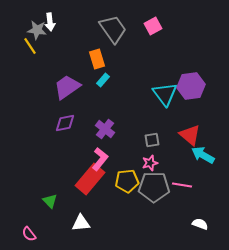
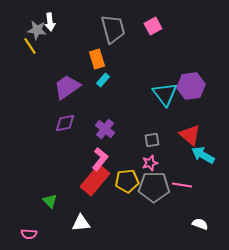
gray trapezoid: rotated 20 degrees clockwise
red rectangle: moved 5 px right, 1 px down
pink semicircle: rotated 49 degrees counterclockwise
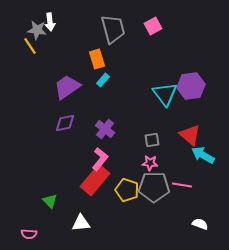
pink star: rotated 21 degrees clockwise
yellow pentagon: moved 9 px down; rotated 25 degrees clockwise
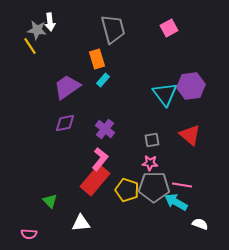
pink square: moved 16 px right, 2 px down
cyan arrow: moved 27 px left, 47 px down
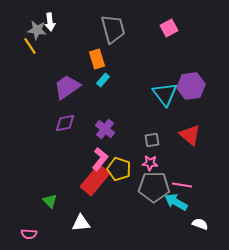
yellow pentagon: moved 8 px left, 21 px up
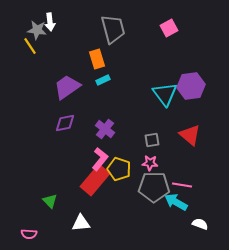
cyan rectangle: rotated 24 degrees clockwise
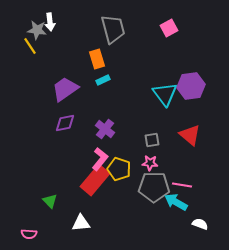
purple trapezoid: moved 2 px left, 2 px down
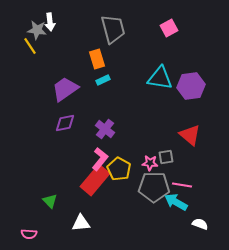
cyan triangle: moved 5 px left, 16 px up; rotated 44 degrees counterclockwise
gray square: moved 14 px right, 17 px down
yellow pentagon: rotated 10 degrees clockwise
